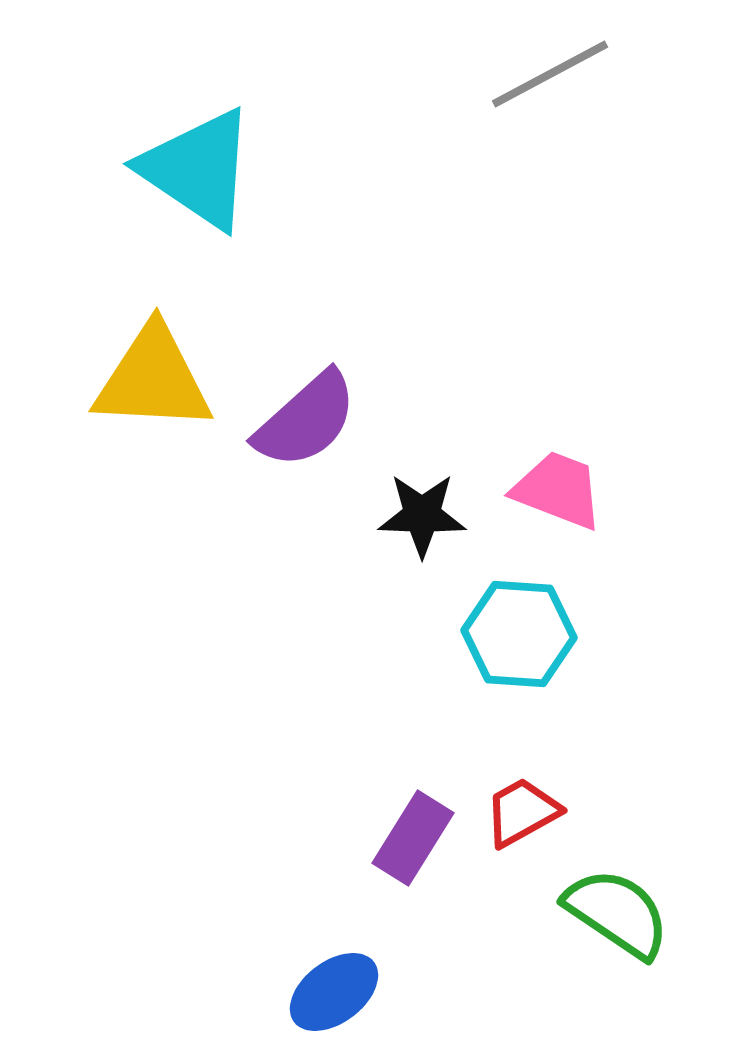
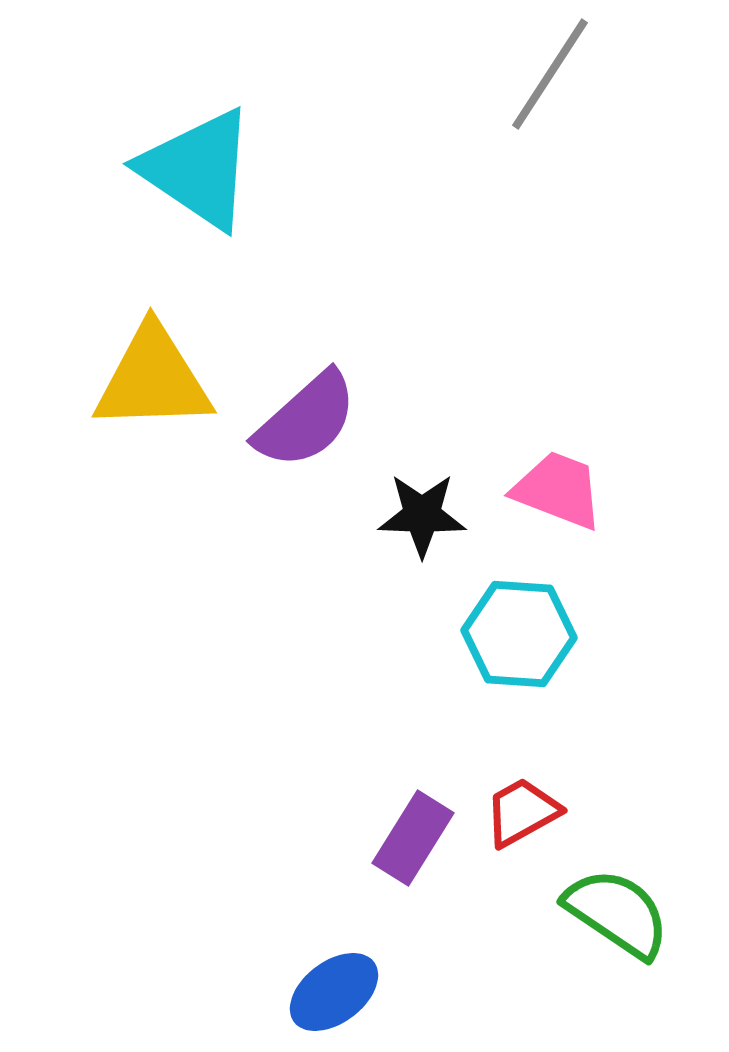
gray line: rotated 29 degrees counterclockwise
yellow triangle: rotated 5 degrees counterclockwise
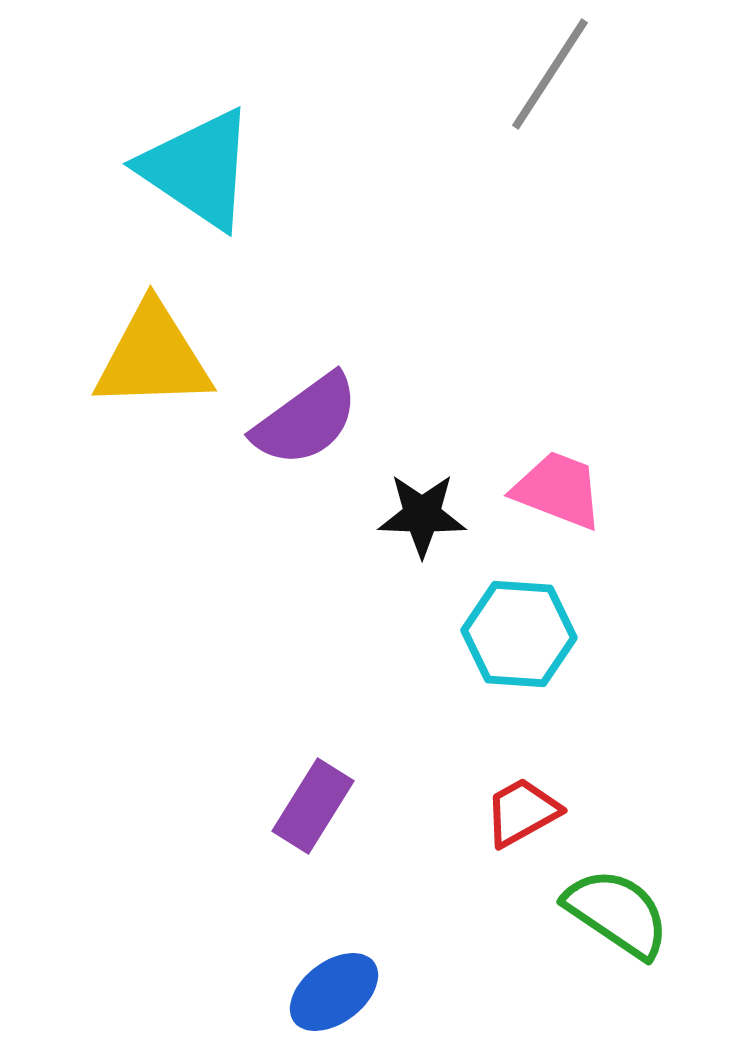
yellow triangle: moved 22 px up
purple semicircle: rotated 6 degrees clockwise
purple rectangle: moved 100 px left, 32 px up
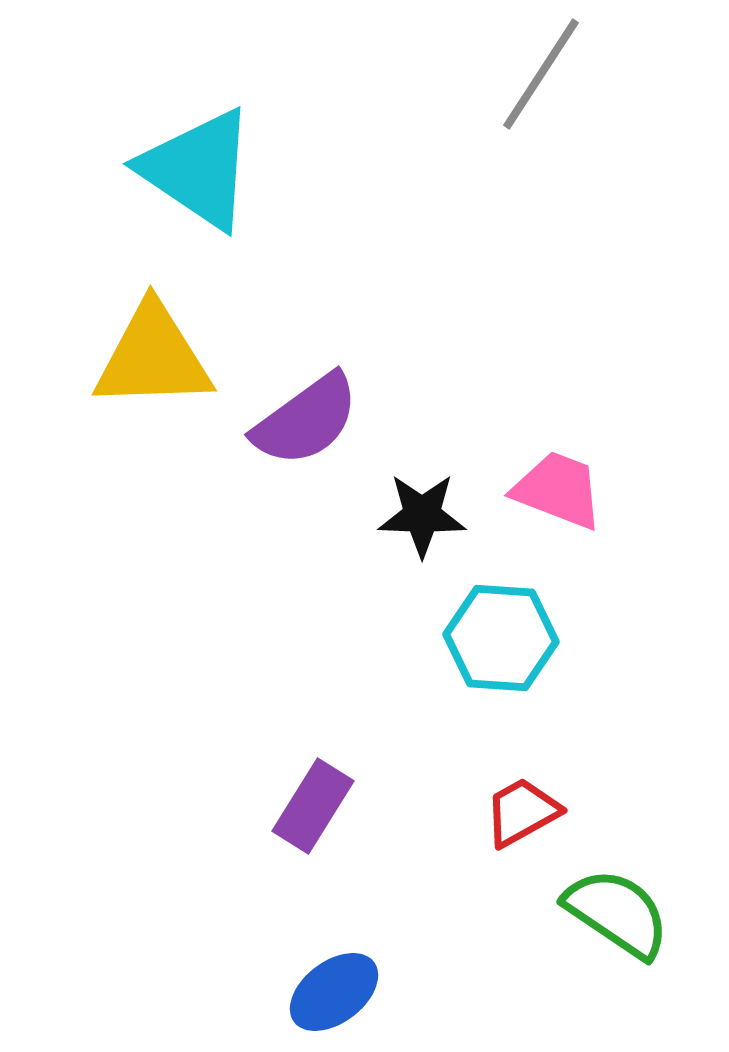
gray line: moved 9 px left
cyan hexagon: moved 18 px left, 4 px down
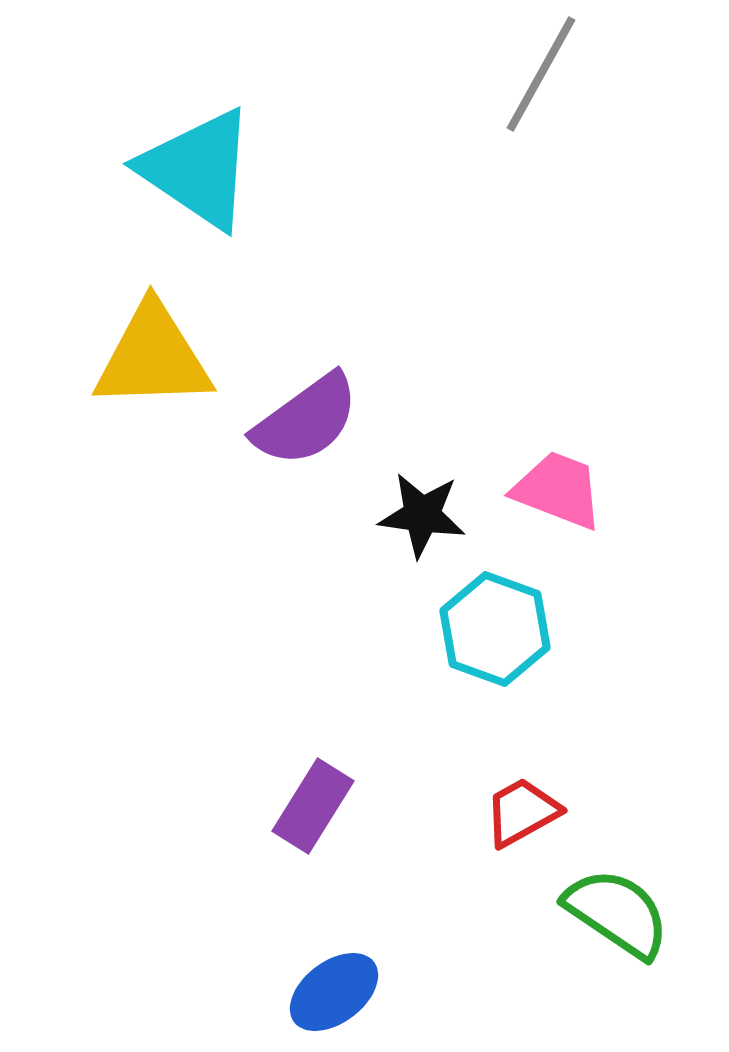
gray line: rotated 4 degrees counterclockwise
black star: rotated 6 degrees clockwise
cyan hexagon: moved 6 px left, 9 px up; rotated 16 degrees clockwise
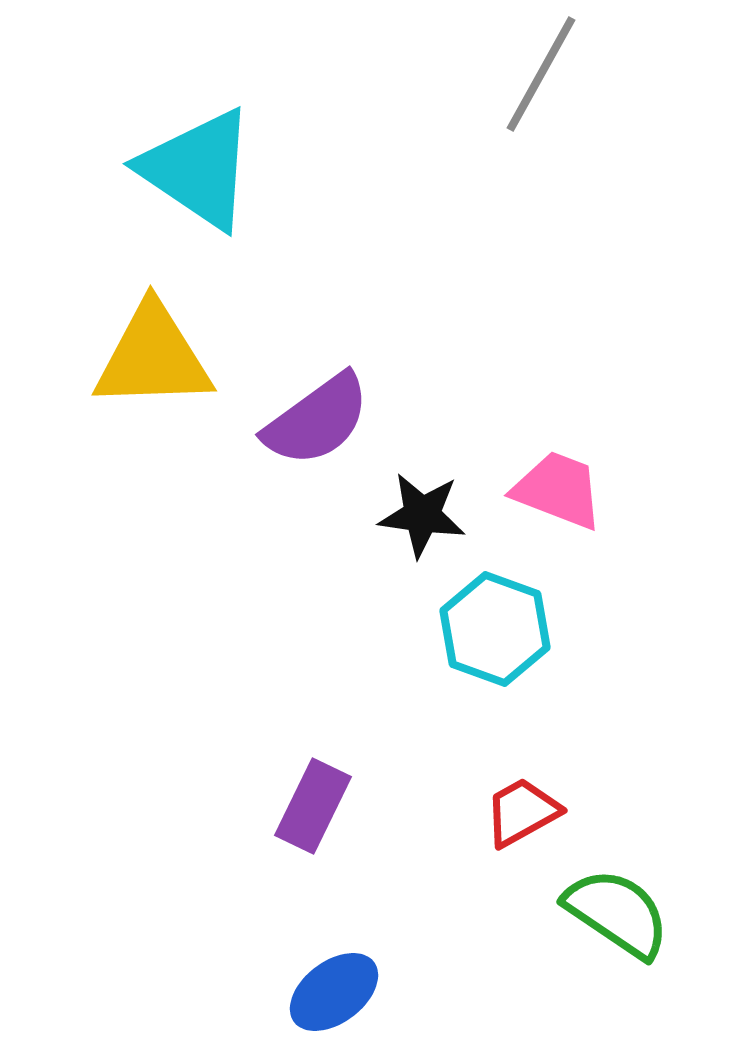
purple semicircle: moved 11 px right
purple rectangle: rotated 6 degrees counterclockwise
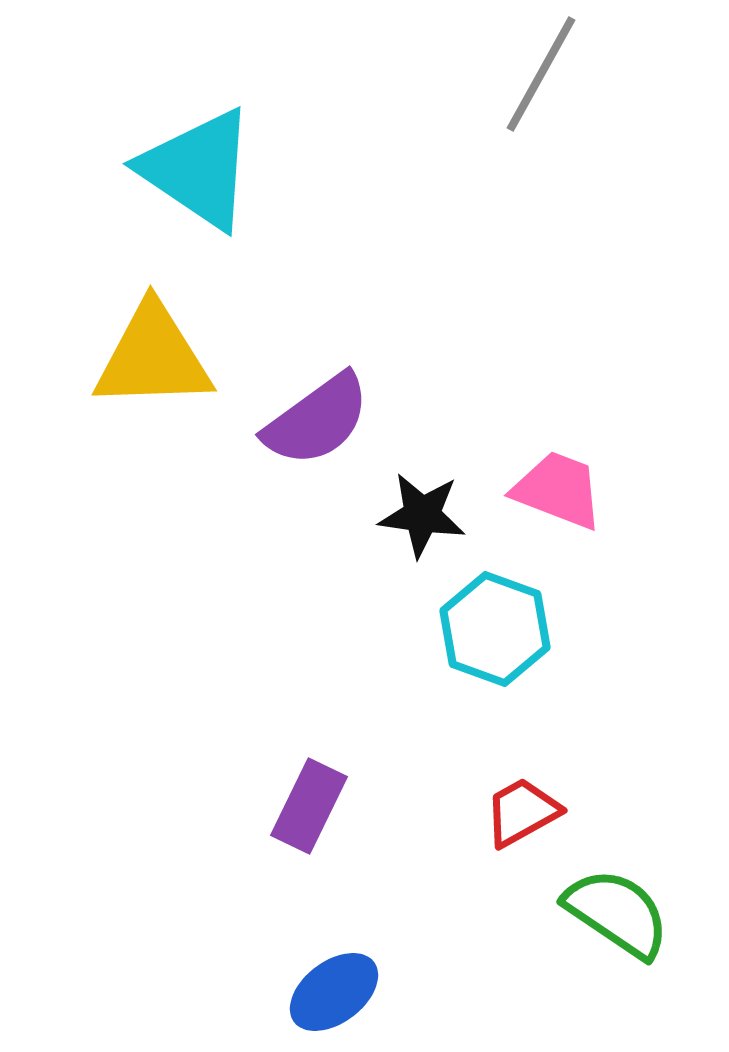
purple rectangle: moved 4 px left
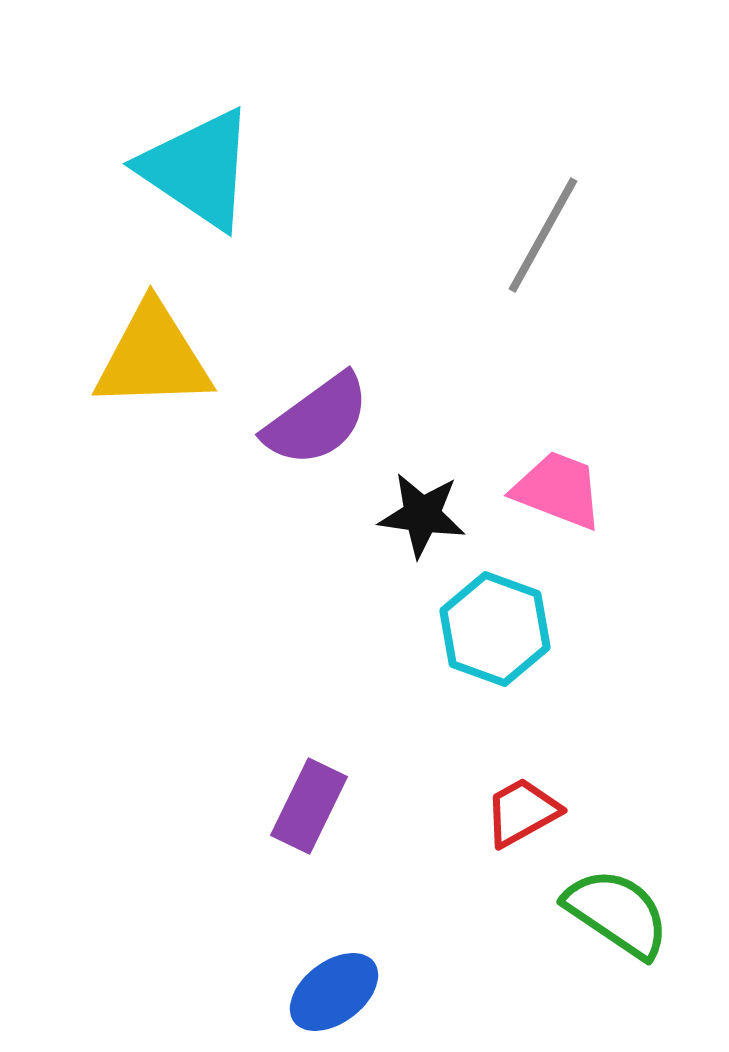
gray line: moved 2 px right, 161 px down
